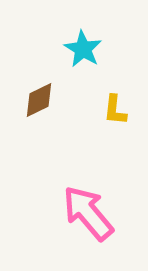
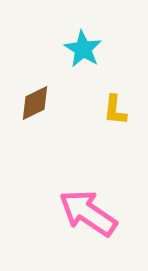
brown diamond: moved 4 px left, 3 px down
pink arrow: rotated 16 degrees counterclockwise
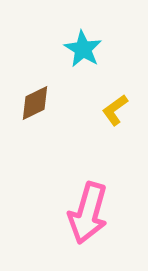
yellow L-shape: rotated 48 degrees clockwise
pink arrow: rotated 108 degrees counterclockwise
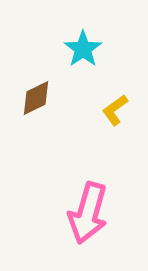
cyan star: rotated 6 degrees clockwise
brown diamond: moved 1 px right, 5 px up
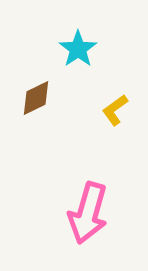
cyan star: moved 5 px left
